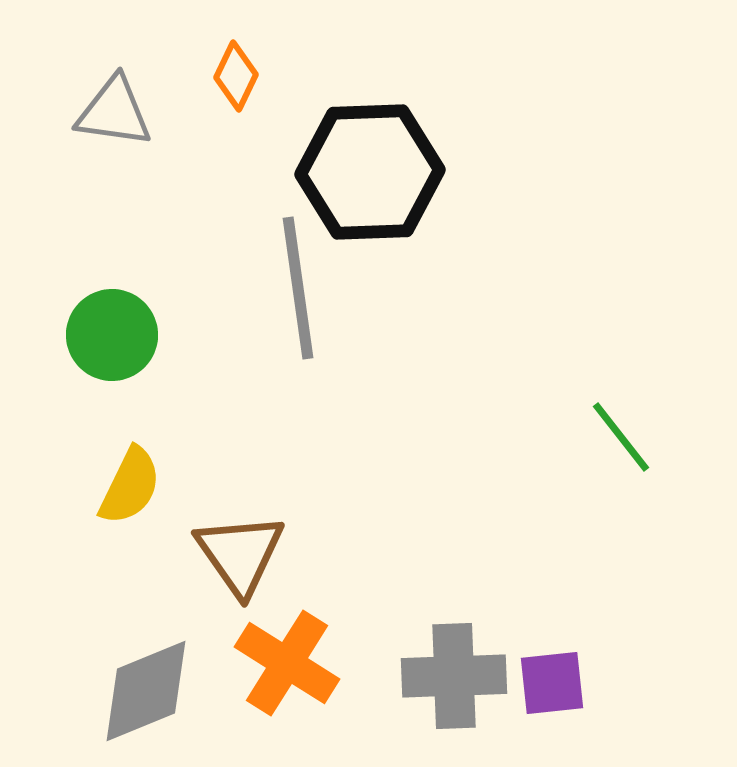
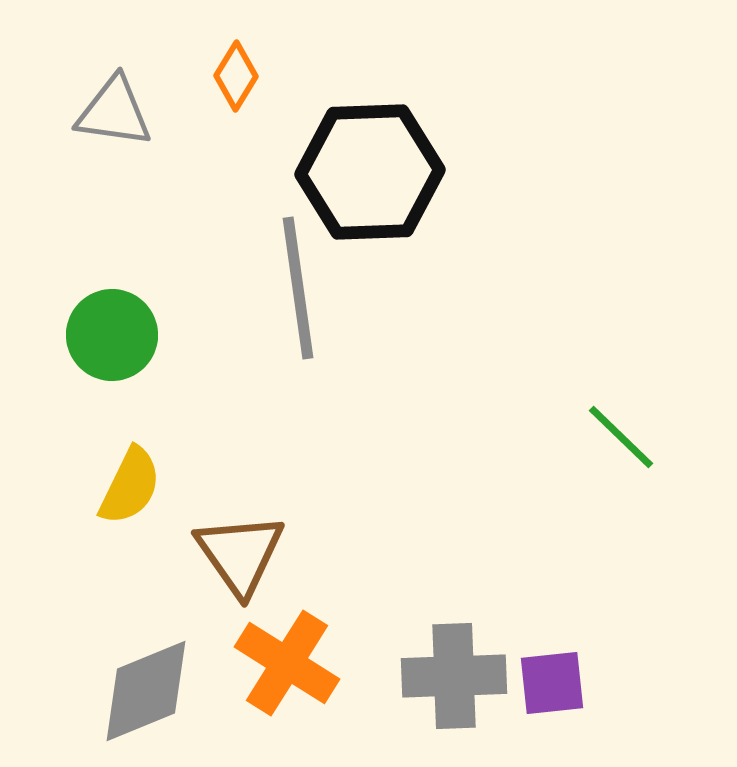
orange diamond: rotated 6 degrees clockwise
green line: rotated 8 degrees counterclockwise
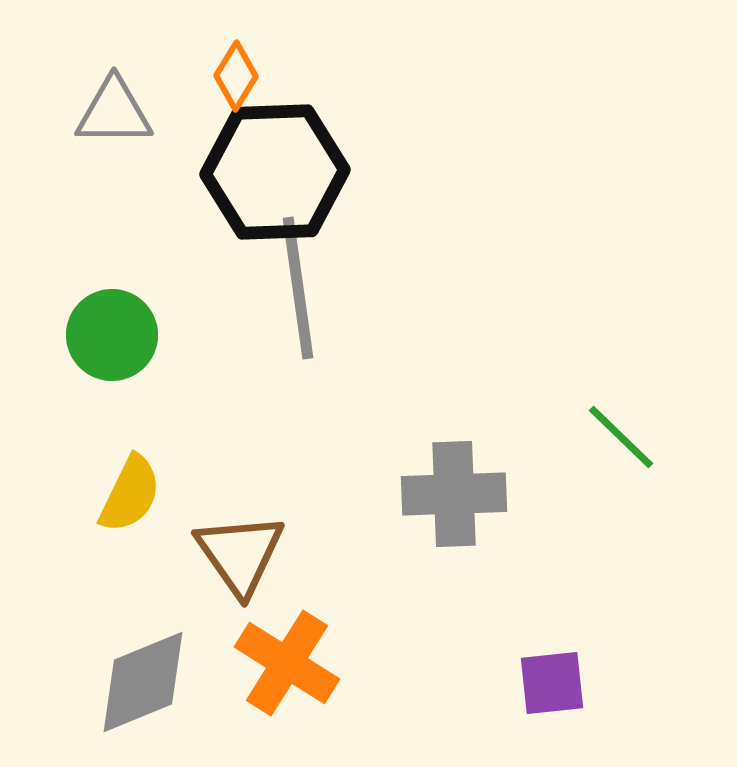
gray triangle: rotated 8 degrees counterclockwise
black hexagon: moved 95 px left
yellow semicircle: moved 8 px down
gray cross: moved 182 px up
gray diamond: moved 3 px left, 9 px up
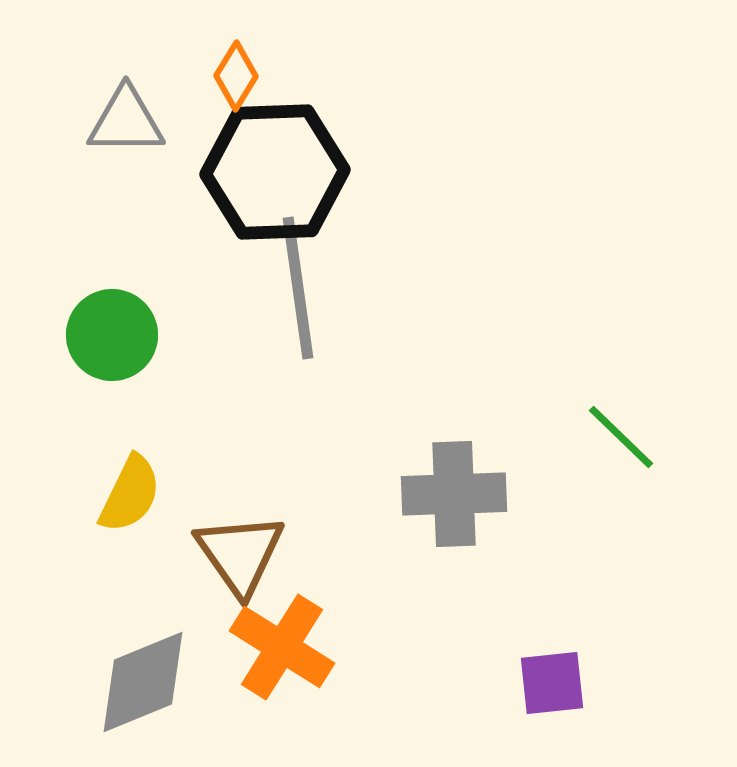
gray triangle: moved 12 px right, 9 px down
orange cross: moved 5 px left, 16 px up
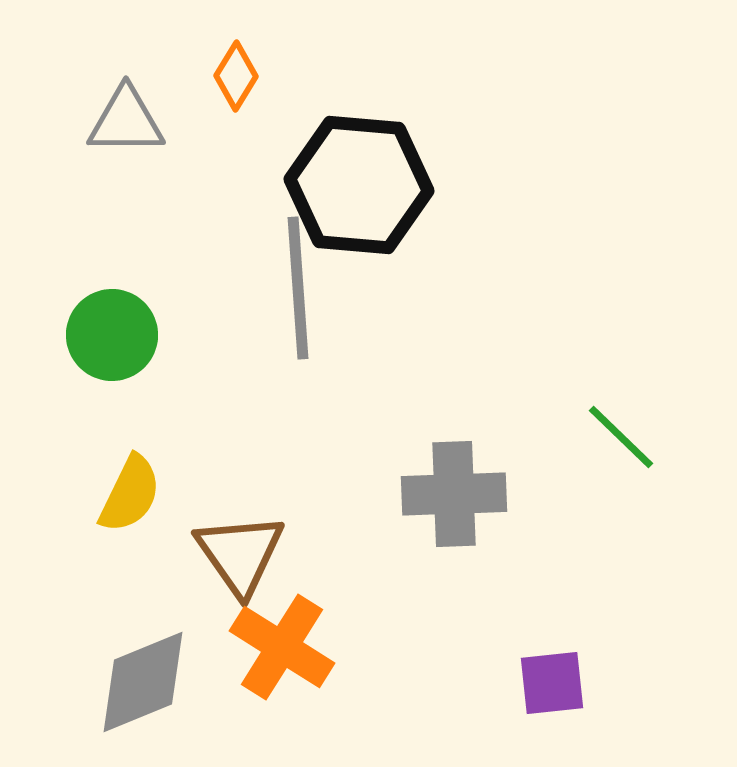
black hexagon: moved 84 px right, 13 px down; rotated 7 degrees clockwise
gray line: rotated 4 degrees clockwise
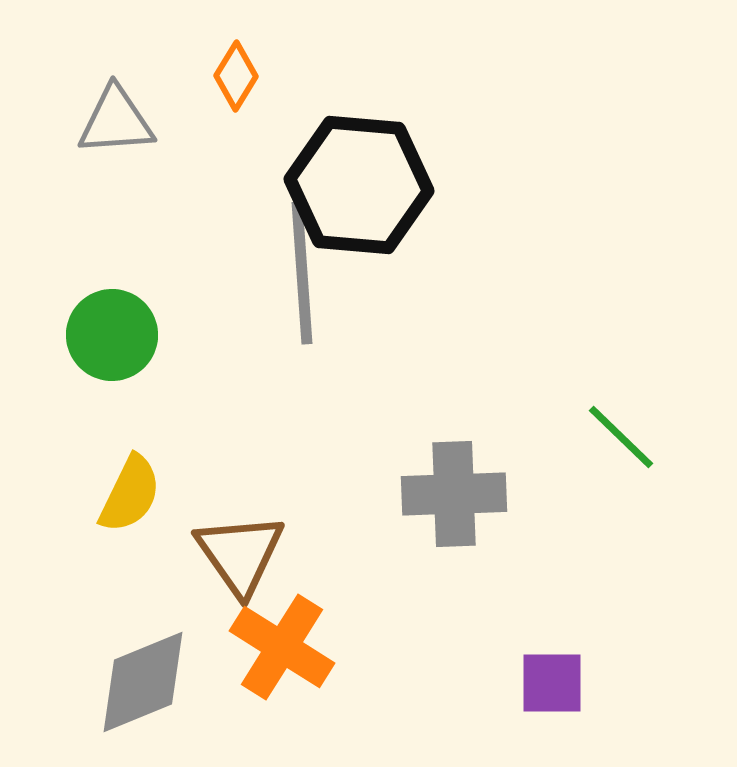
gray triangle: moved 10 px left; rotated 4 degrees counterclockwise
gray line: moved 4 px right, 15 px up
purple square: rotated 6 degrees clockwise
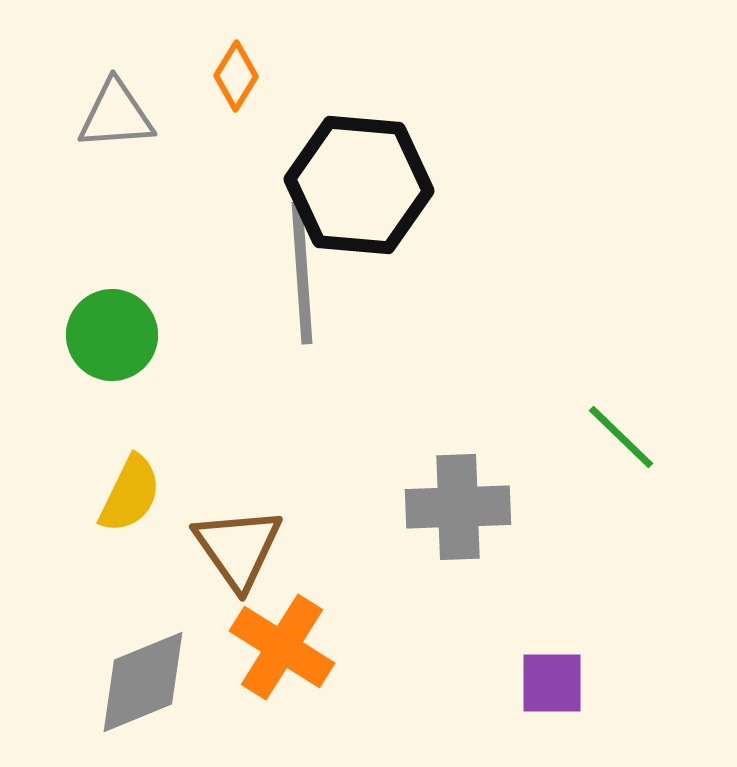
gray triangle: moved 6 px up
gray cross: moved 4 px right, 13 px down
brown triangle: moved 2 px left, 6 px up
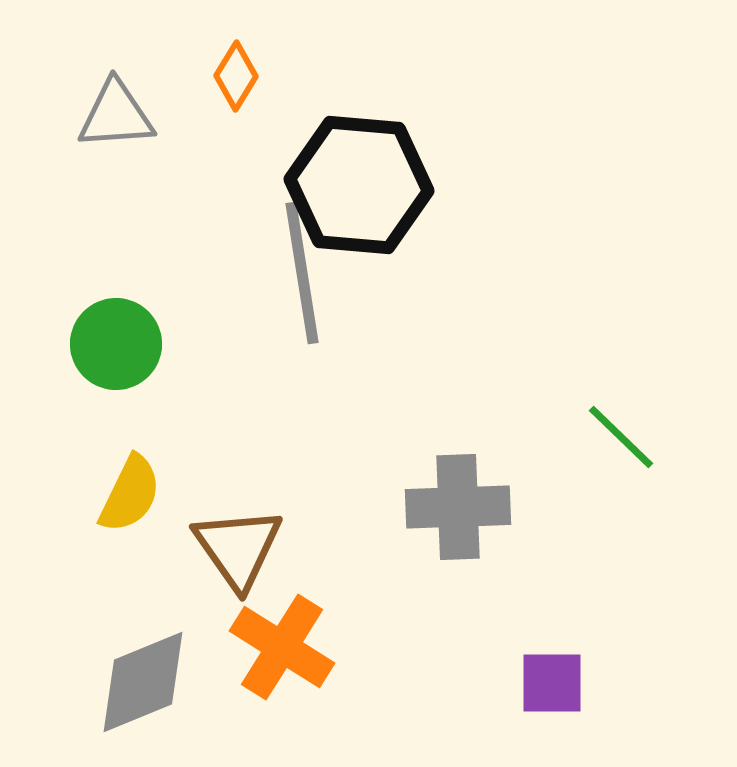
gray line: rotated 5 degrees counterclockwise
green circle: moved 4 px right, 9 px down
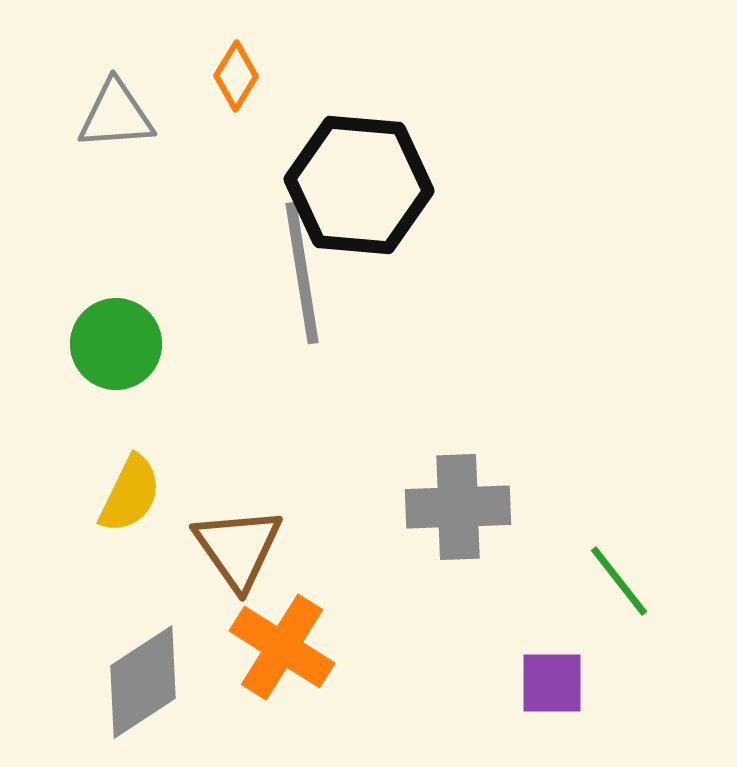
green line: moved 2 px left, 144 px down; rotated 8 degrees clockwise
gray diamond: rotated 11 degrees counterclockwise
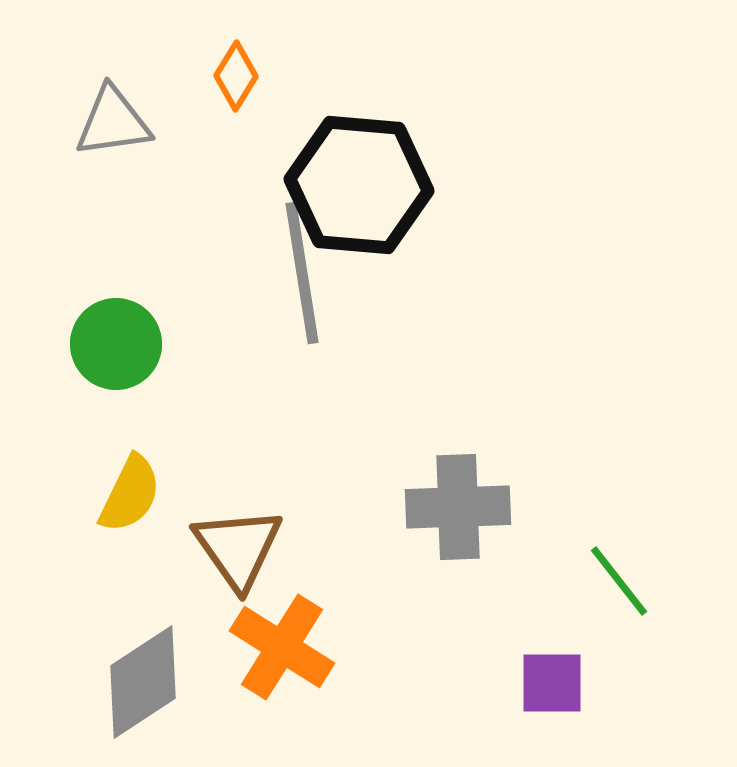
gray triangle: moved 3 px left, 7 px down; rotated 4 degrees counterclockwise
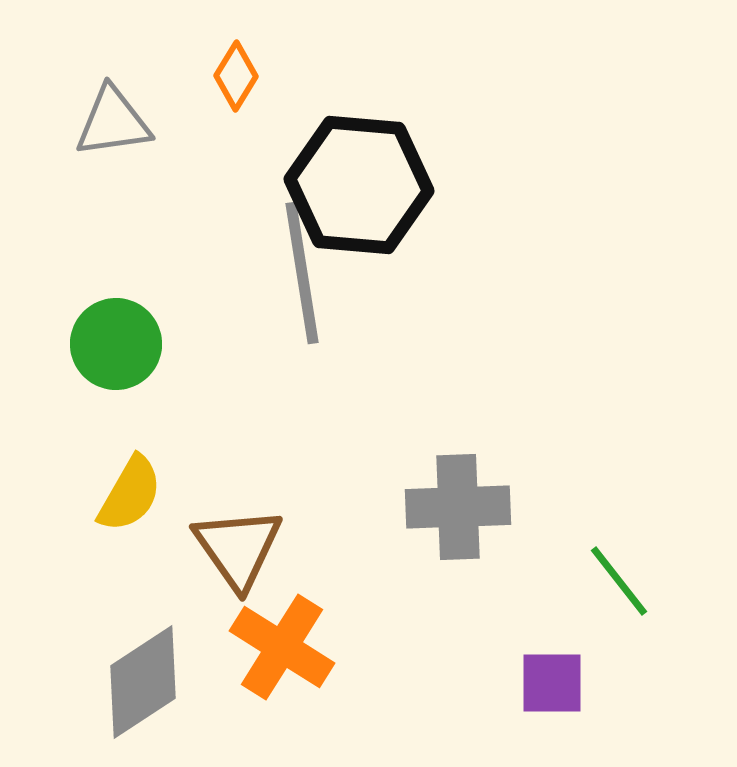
yellow semicircle: rotated 4 degrees clockwise
